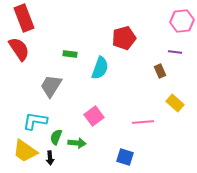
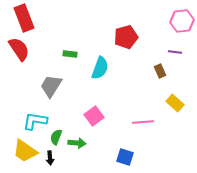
red pentagon: moved 2 px right, 1 px up
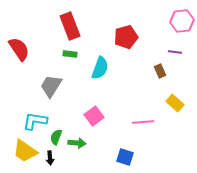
red rectangle: moved 46 px right, 8 px down
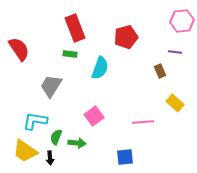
red rectangle: moved 5 px right, 2 px down
blue square: rotated 24 degrees counterclockwise
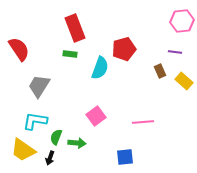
red pentagon: moved 2 px left, 12 px down
gray trapezoid: moved 12 px left
yellow rectangle: moved 9 px right, 22 px up
pink square: moved 2 px right
yellow trapezoid: moved 2 px left, 1 px up
black arrow: rotated 24 degrees clockwise
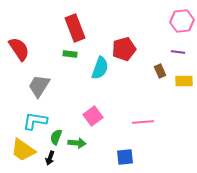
purple line: moved 3 px right
yellow rectangle: rotated 42 degrees counterclockwise
pink square: moved 3 px left
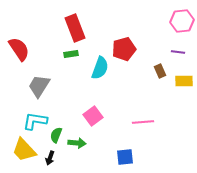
green rectangle: moved 1 px right; rotated 16 degrees counterclockwise
green semicircle: moved 2 px up
yellow trapezoid: moved 1 px right; rotated 12 degrees clockwise
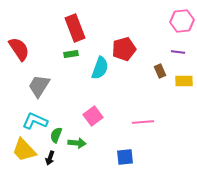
cyan L-shape: rotated 15 degrees clockwise
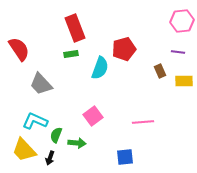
gray trapezoid: moved 2 px right, 2 px up; rotated 75 degrees counterclockwise
